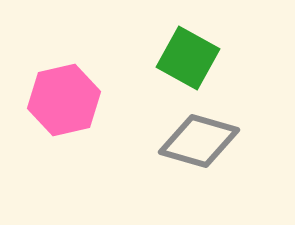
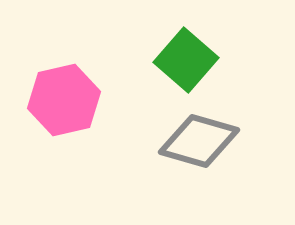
green square: moved 2 px left, 2 px down; rotated 12 degrees clockwise
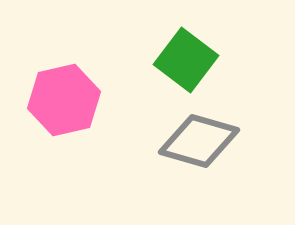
green square: rotated 4 degrees counterclockwise
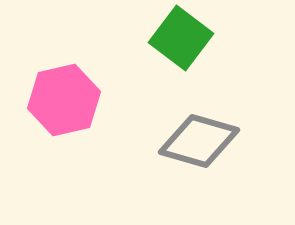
green square: moved 5 px left, 22 px up
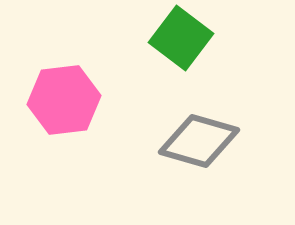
pink hexagon: rotated 6 degrees clockwise
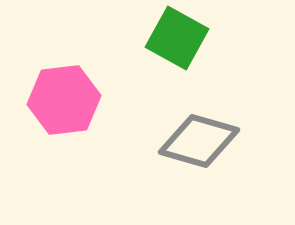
green square: moved 4 px left; rotated 8 degrees counterclockwise
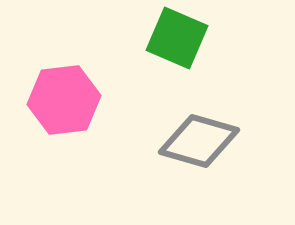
green square: rotated 6 degrees counterclockwise
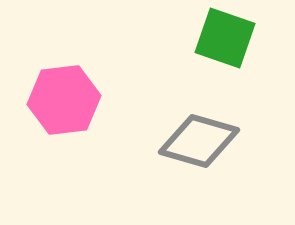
green square: moved 48 px right; rotated 4 degrees counterclockwise
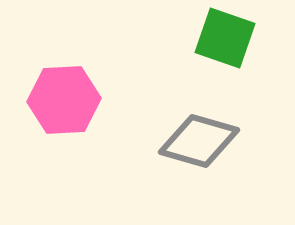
pink hexagon: rotated 4 degrees clockwise
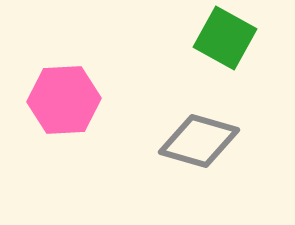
green square: rotated 10 degrees clockwise
